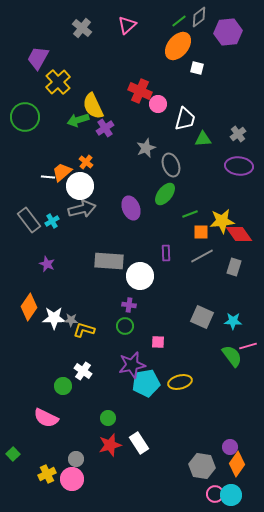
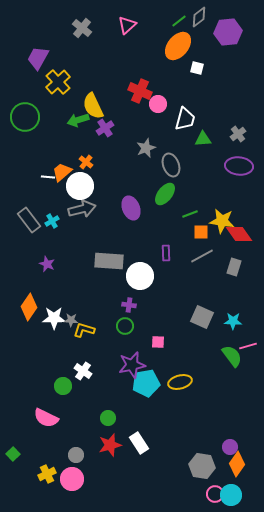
yellow star at (222, 221): rotated 15 degrees clockwise
gray circle at (76, 459): moved 4 px up
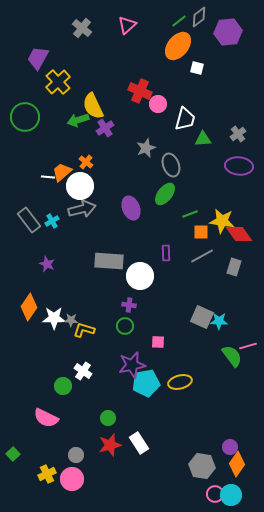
cyan star at (233, 321): moved 14 px left
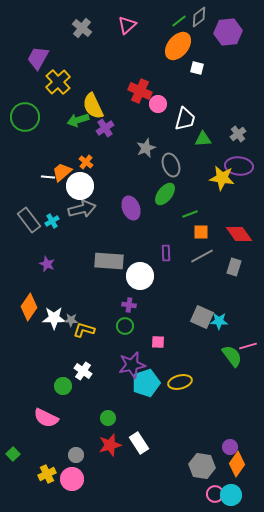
yellow star at (222, 221): moved 43 px up
cyan pentagon at (146, 383): rotated 8 degrees counterclockwise
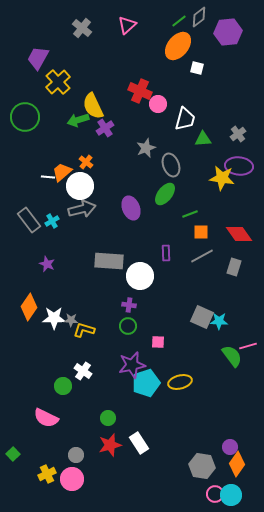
green circle at (125, 326): moved 3 px right
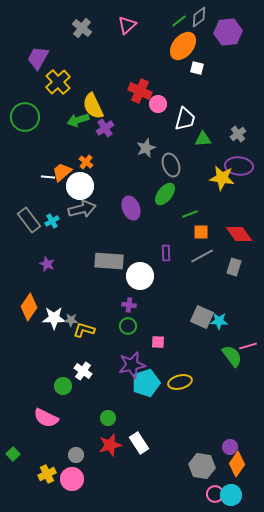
orange ellipse at (178, 46): moved 5 px right
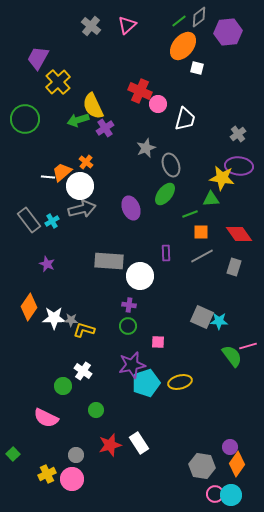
gray cross at (82, 28): moved 9 px right, 2 px up
green circle at (25, 117): moved 2 px down
green triangle at (203, 139): moved 8 px right, 60 px down
green circle at (108, 418): moved 12 px left, 8 px up
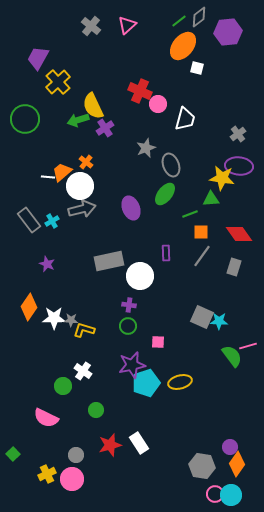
gray line at (202, 256): rotated 25 degrees counterclockwise
gray rectangle at (109, 261): rotated 16 degrees counterclockwise
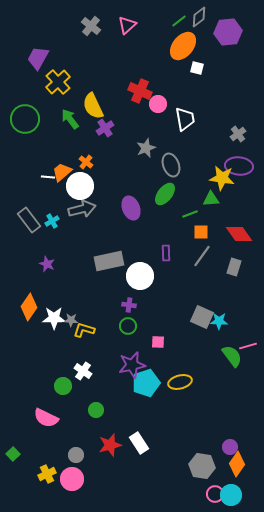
white trapezoid at (185, 119): rotated 25 degrees counterclockwise
green arrow at (78, 120): moved 8 px left, 1 px up; rotated 70 degrees clockwise
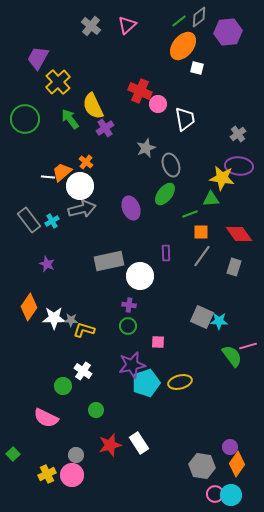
pink circle at (72, 479): moved 4 px up
